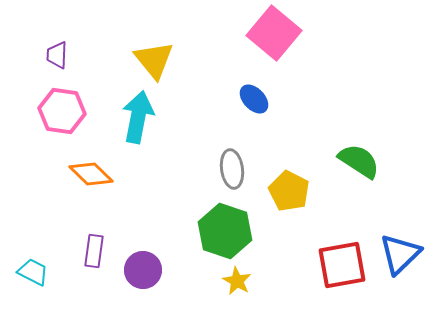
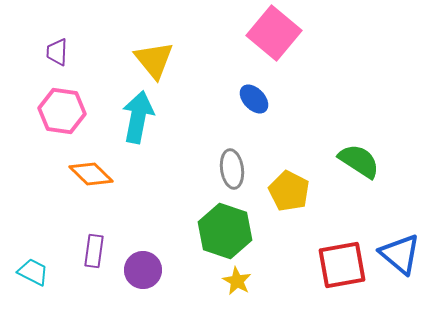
purple trapezoid: moved 3 px up
blue triangle: rotated 36 degrees counterclockwise
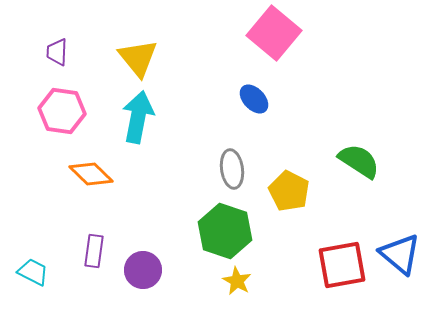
yellow triangle: moved 16 px left, 2 px up
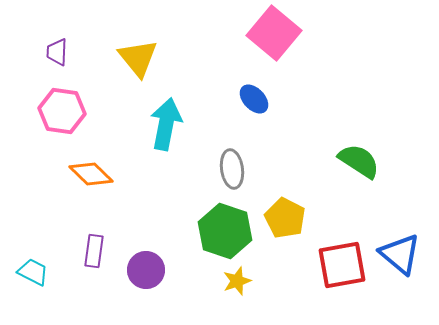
cyan arrow: moved 28 px right, 7 px down
yellow pentagon: moved 4 px left, 27 px down
purple circle: moved 3 px right
yellow star: rotated 24 degrees clockwise
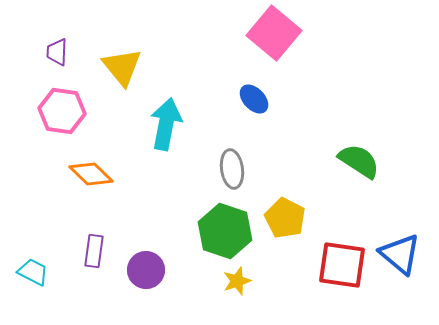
yellow triangle: moved 16 px left, 9 px down
red square: rotated 18 degrees clockwise
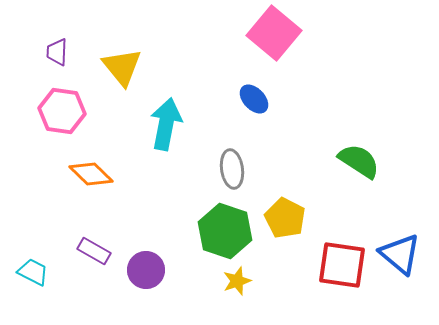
purple rectangle: rotated 68 degrees counterclockwise
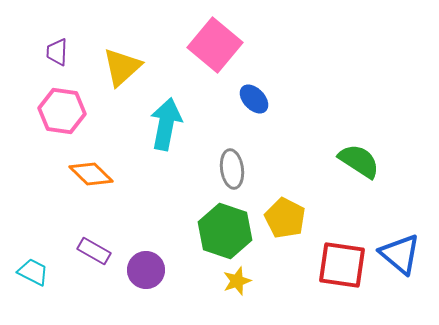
pink square: moved 59 px left, 12 px down
yellow triangle: rotated 27 degrees clockwise
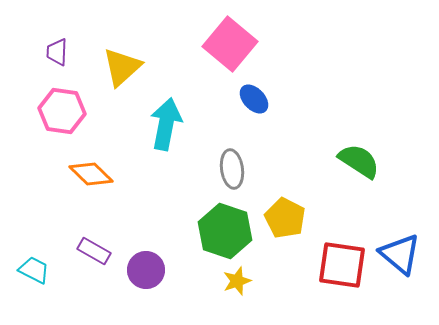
pink square: moved 15 px right, 1 px up
cyan trapezoid: moved 1 px right, 2 px up
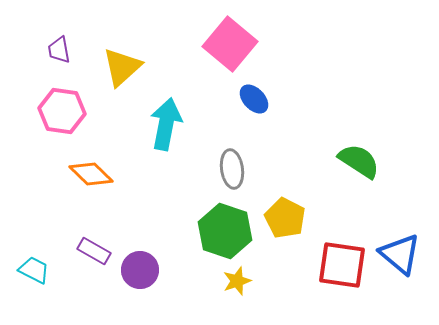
purple trapezoid: moved 2 px right, 2 px up; rotated 12 degrees counterclockwise
purple circle: moved 6 px left
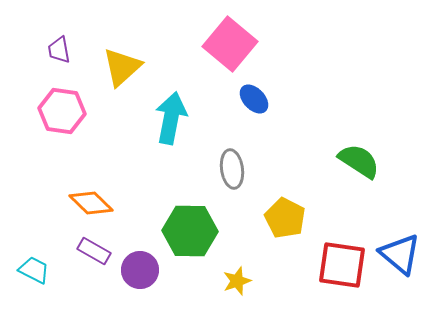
cyan arrow: moved 5 px right, 6 px up
orange diamond: moved 29 px down
green hexagon: moved 35 px left; rotated 18 degrees counterclockwise
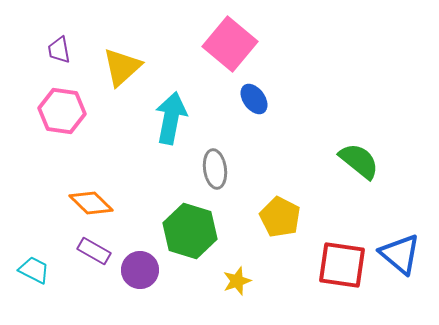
blue ellipse: rotated 8 degrees clockwise
green semicircle: rotated 6 degrees clockwise
gray ellipse: moved 17 px left
yellow pentagon: moved 5 px left, 1 px up
green hexagon: rotated 16 degrees clockwise
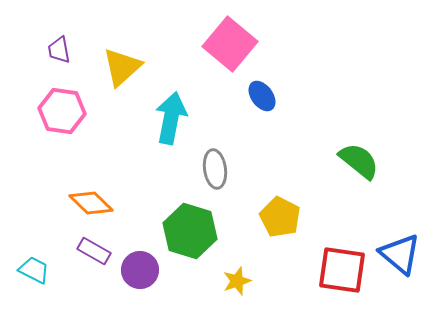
blue ellipse: moved 8 px right, 3 px up
red square: moved 5 px down
